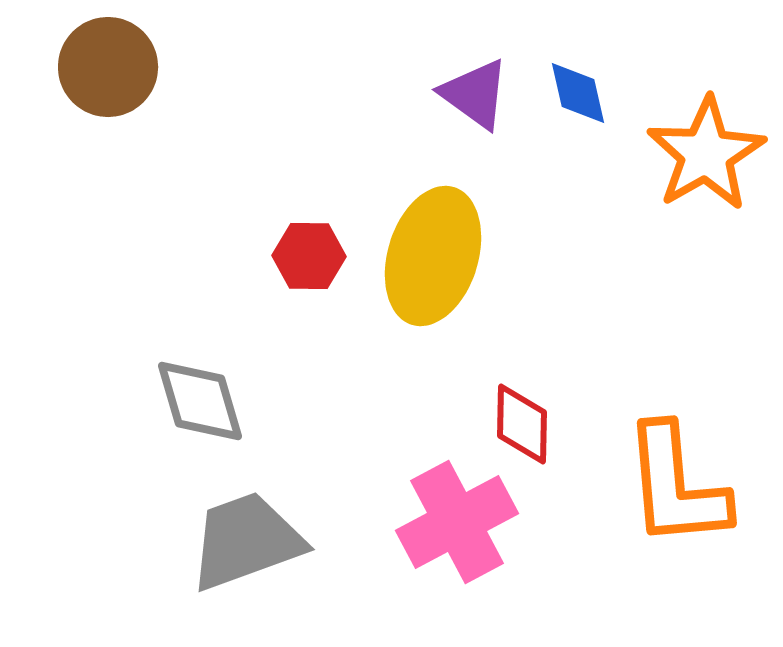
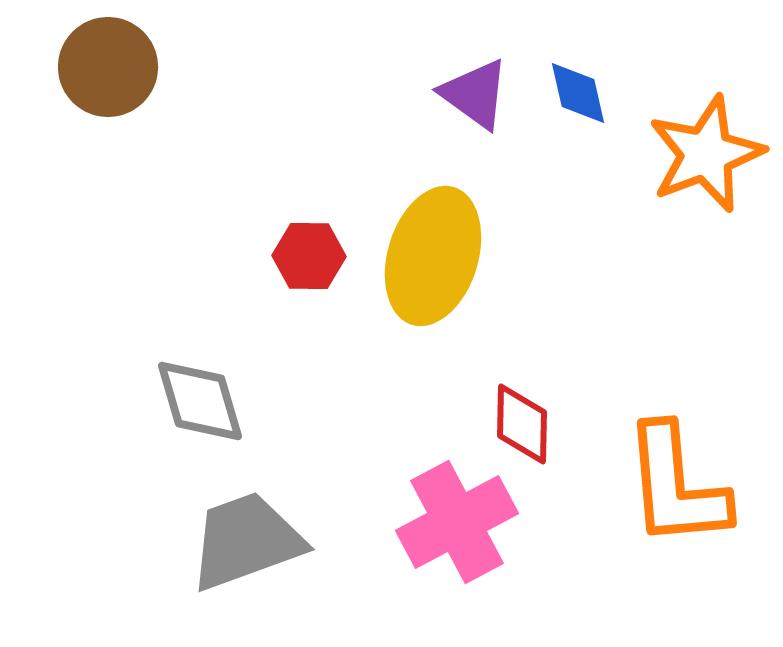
orange star: rotated 9 degrees clockwise
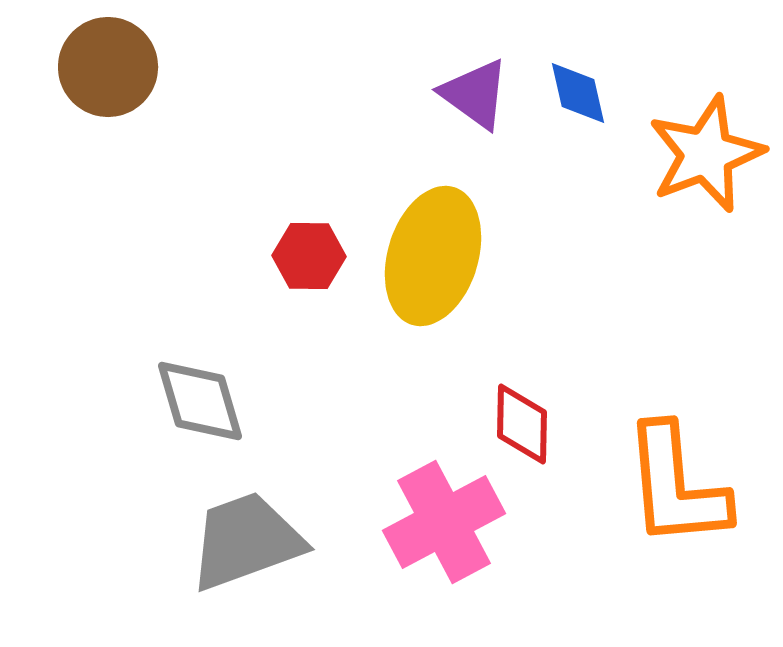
pink cross: moved 13 px left
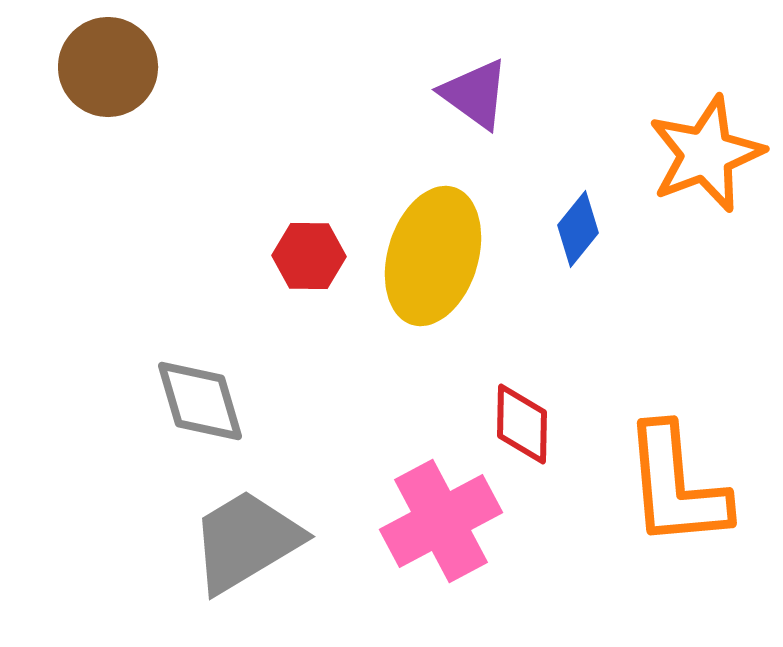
blue diamond: moved 136 px down; rotated 52 degrees clockwise
pink cross: moved 3 px left, 1 px up
gray trapezoid: rotated 11 degrees counterclockwise
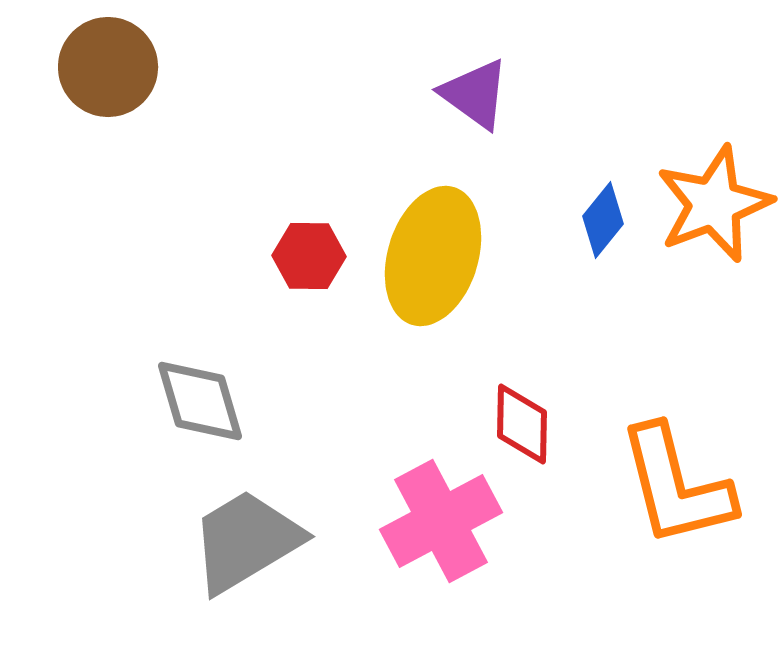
orange star: moved 8 px right, 50 px down
blue diamond: moved 25 px right, 9 px up
orange L-shape: rotated 9 degrees counterclockwise
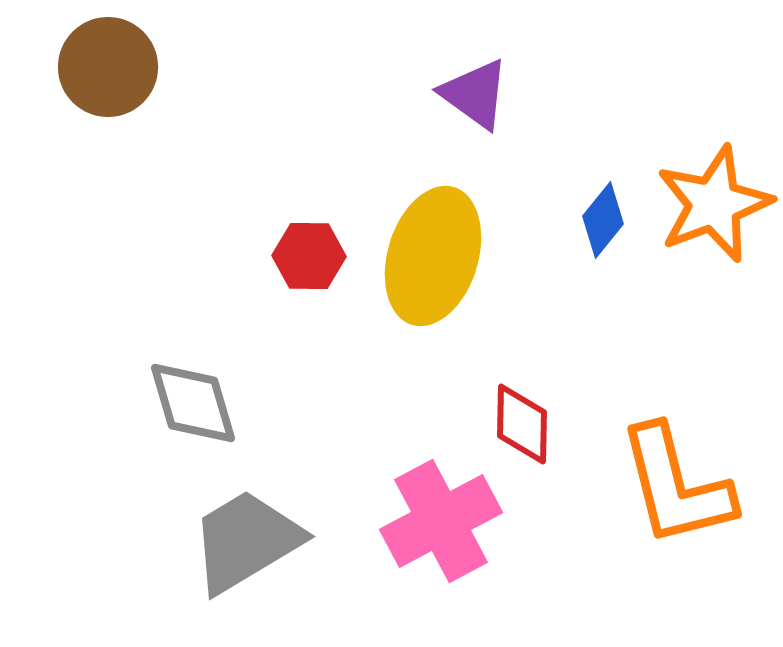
gray diamond: moved 7 px left, 2 px down
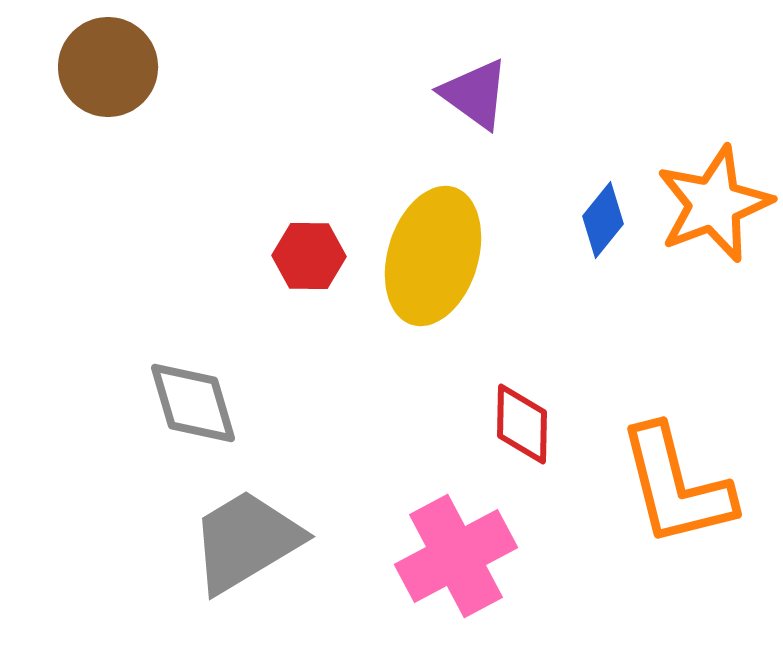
pink cross: moved 15 px right, 35 px down
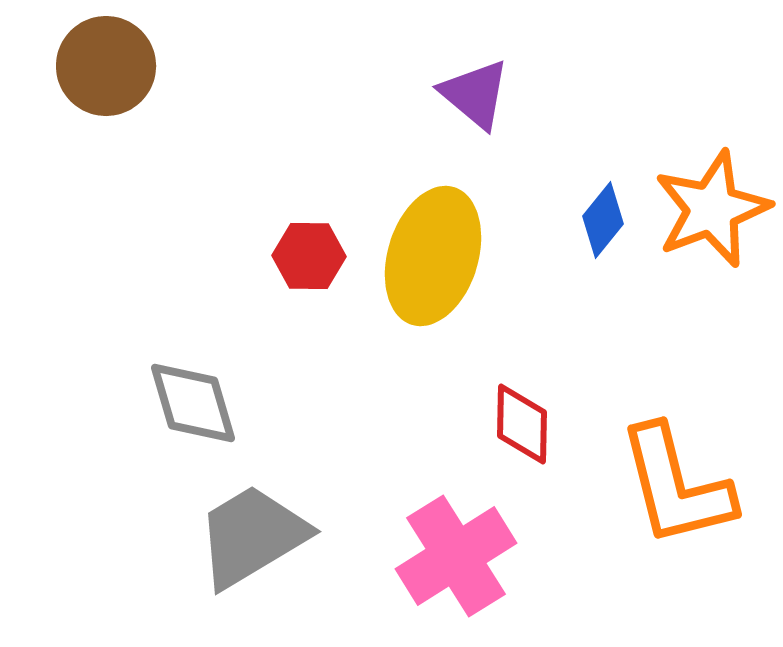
brown circle: moved 2 px left, 1 px up
purple triangle: rotated 4 degrees clockwise
orange star: moved 2 px left, 5 px down
gray trapezoid: moved 6 px right, 5 px up
pink cross: rotated 4 degrees counterclockwise
